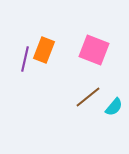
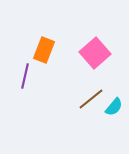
pink square: moved 1 px right, 3 px down; rotated 28 degrees clockwise
purple line: moved 17 px down
brown line: moved 3 px right, 2 px down
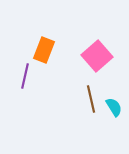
pink square: moved 2 px right, 3 px down
brown line: rotated 64 degrees counterclockwise
cyan semicircle: rotated 72 degrees counterclockwise
